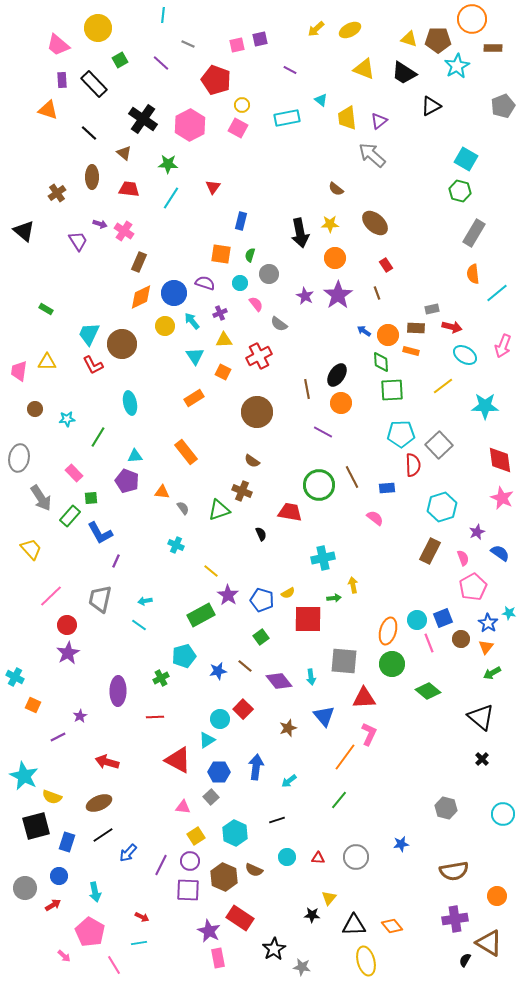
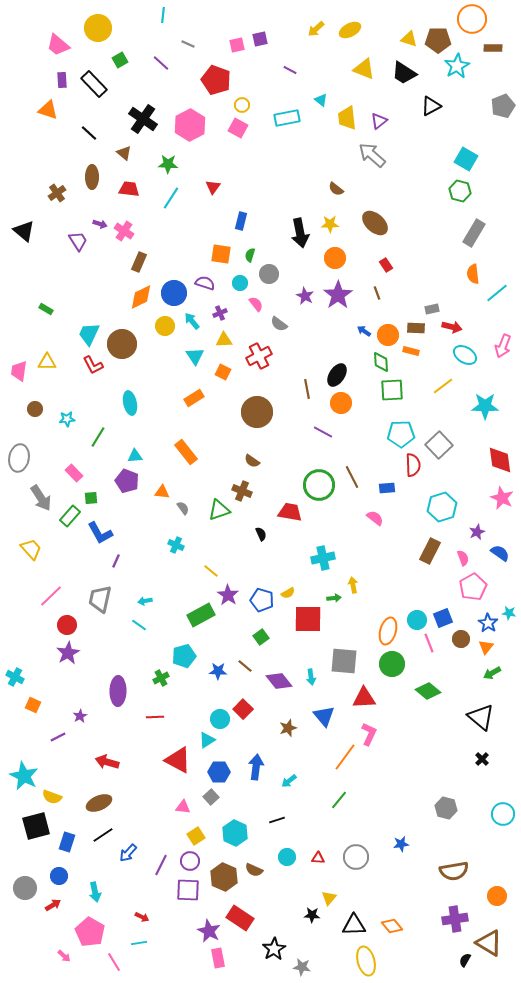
blue star at (218, 671): rotated 12 degrees clockwise
pink line at (114, 965): moved 3 px up
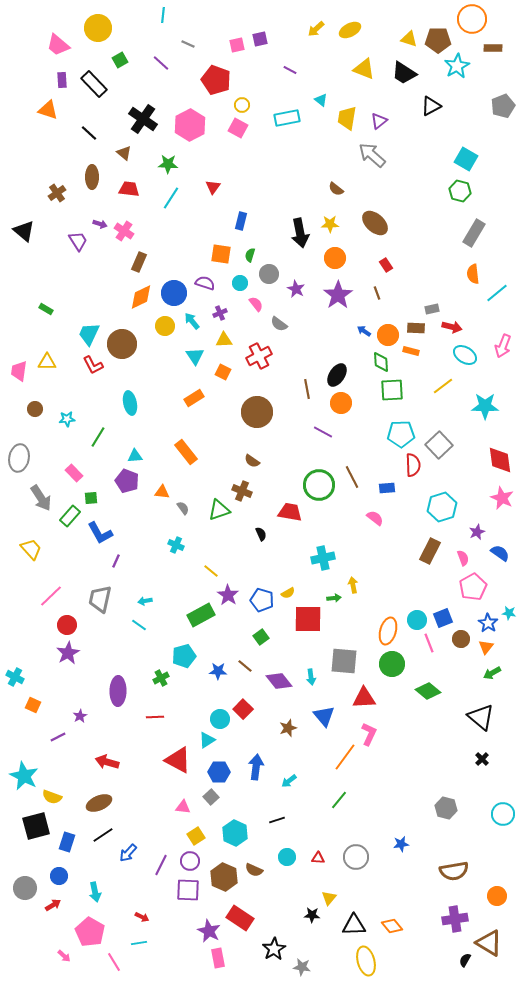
yellow trapezoid at (347, 118): rotated 15 degrees clockwise
purple star at (305, 296): moved 9 px left, 7 px up
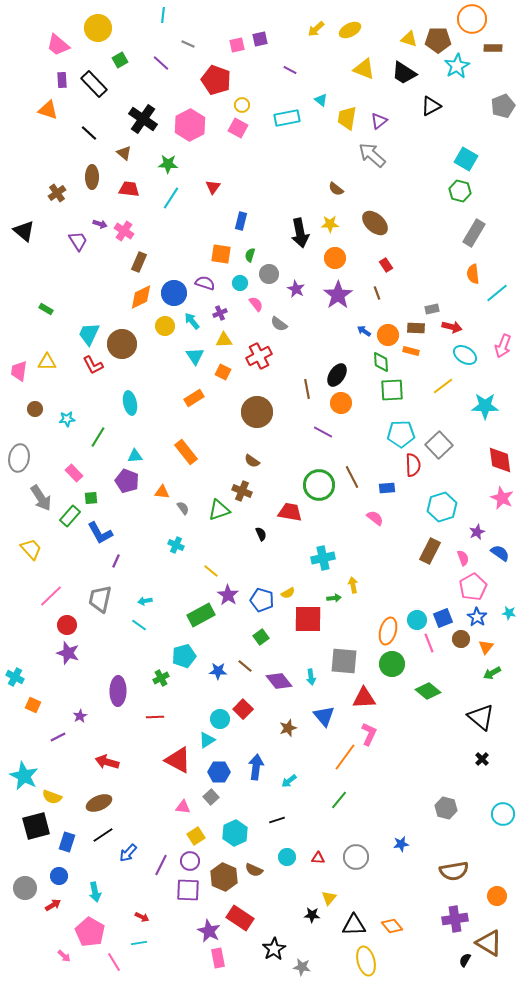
blue star at (488, 623): moved 11 px left, 6 px up
purple star at (68, 653): rotated 25 degrees counterclockwise
cyan hexagon at (235, 833): rotated 10 degrees clockwise
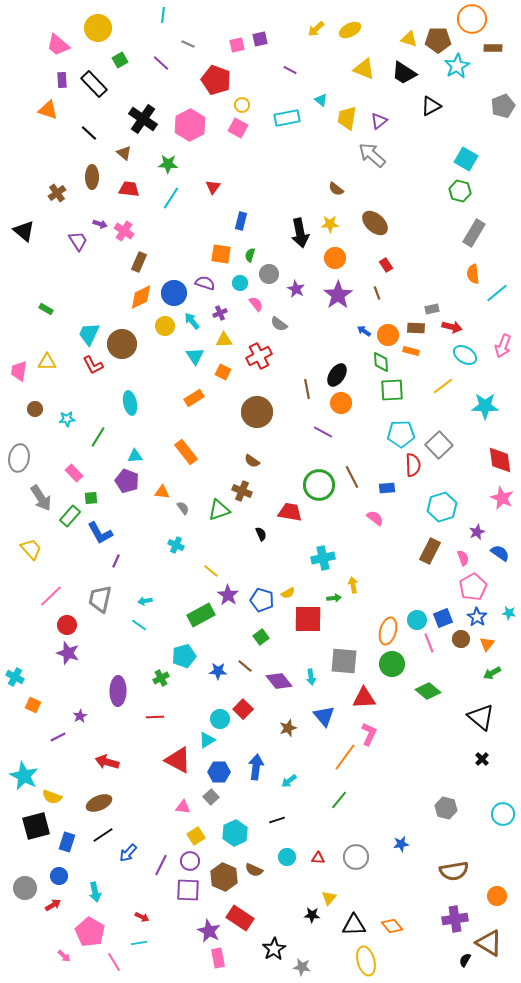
orange triangle at (486, 647): moved 1 px right, 3 px up
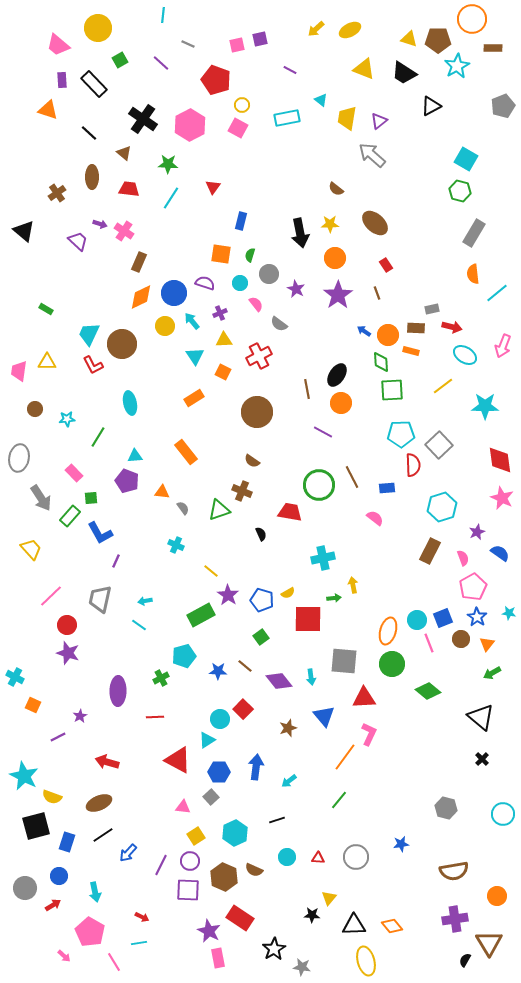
purple trapezoid at (78, 241): rotated 15 degrees counterclockwise
brown triangle at (489, 943): rotated 28 degrees clockwise
